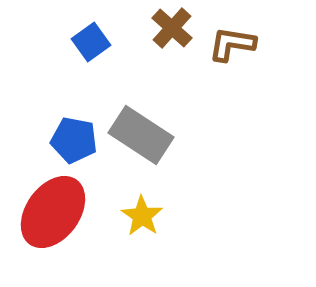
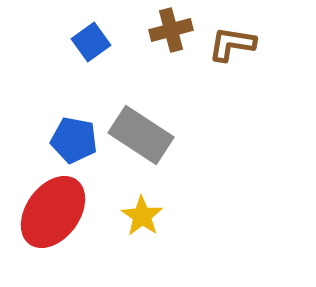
brown cross: moved 1 px left, 2 px down; rotated 33 degrees clockwise
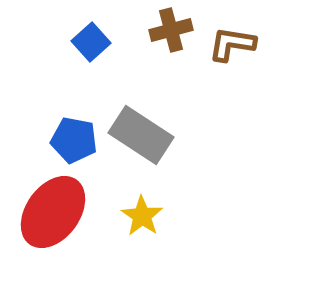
blue square: rotated 6 degrees counterclockwise
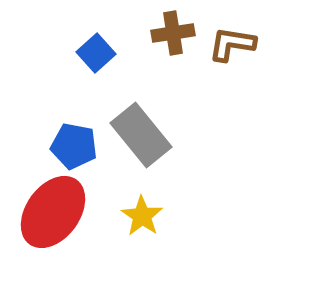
brown cross: moved 2 px right, 3 px down; rotated 6 degrees clockwise
blue square: moved 5 px right, 11 px down
gray rectangle: rotated 18 degrees clockwise
blue pentagon: moved 6 px down
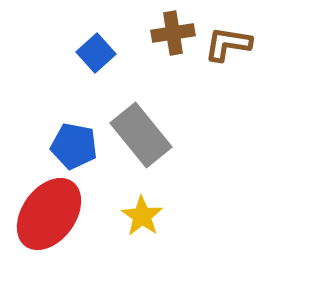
brown L-shape: moved 4 px left
red ellipse: moved 4 px left, 2 px down
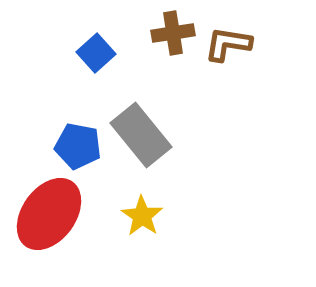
blue pentagon: moved 4 px right
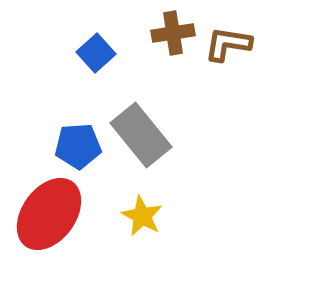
blue pentagon: rotated 15 degrees counterclockwise
yellow star: rotated 6 degrees counterclockwise
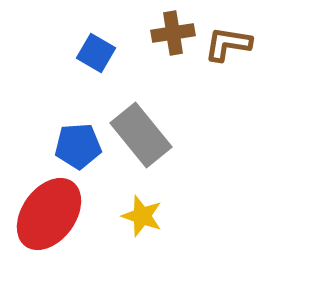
blue square: rotated 18 degrees counterclockwise
yellow star: rotated 9 degrees counterclockwise
